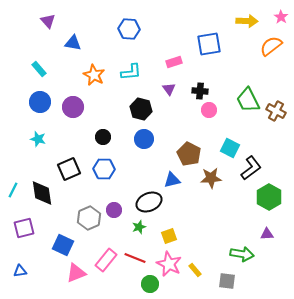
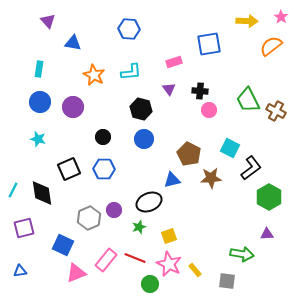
cyan rectangle at (39, 69): rotated 49 degrees clockwise
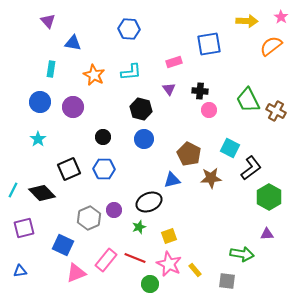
cyan rectangle at (39, 69): moved 12 px right
cyan star at (38, 139): rotated 21 degrees clockwise
black diamond at (42, 193): rotated 36 degrees counterclockwise
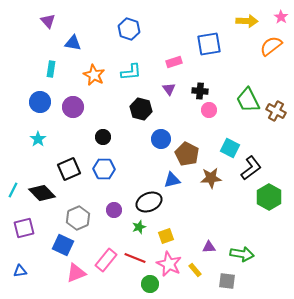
blue hexagon at (129, 29): rotated 15 degrees clockwise
blue circle at (144, 139): moved 17 px right
brown pentagon at (189, 154): moved 2 px left
gray hexagon at (89, 218): moved 11 px left
purple triangle at (267, 234): moved 58 px left, 13 px down
yellow square at (169, 236): moved 3 px left
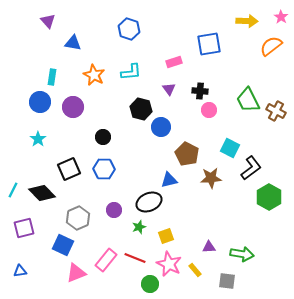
cyan rectangle at (51, 69): moved 1 px right, 8 px down
blue circle at (161, 139): moved 12 px up
blue triangle at (172, 180): moved 3 px left
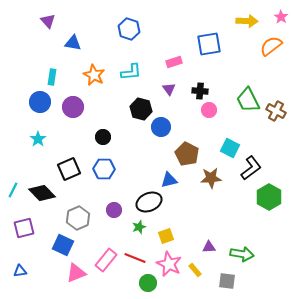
green circle at (150, 284): moved 2 px left, 1 px up
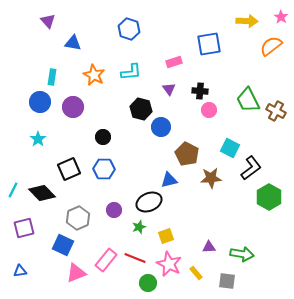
yellow rectangle at (195, 270): moved 1 px right, 3 px down
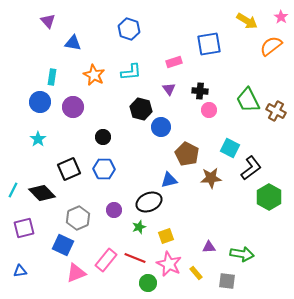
yellow arrow at (247, 21): rotated 30 degrees clockwise
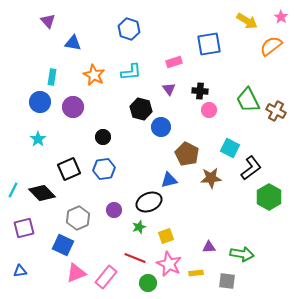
blue hexagon at (104, 169): rotated 10 degrees counterclockwise
pink rectangle at (106, 260): moved 17 px down
yellow rectangle at (196, 273): rotated 56 degrees counterclockwise
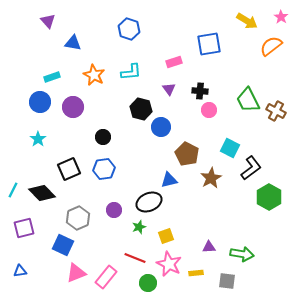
cyan rectangle at (52, 77): rotated 63 degrees clockwise
brown star at (211, 178): rotated 25 degrees counterclockwise
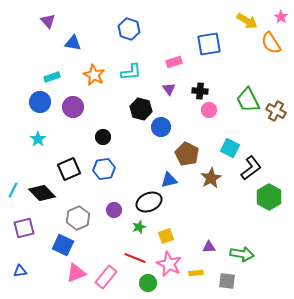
orange semicircle at (271, 46): moved 3 px up; rotated 85 degrees counterclockwise
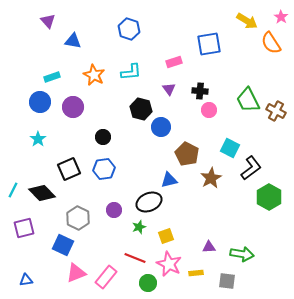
blue triangle at (73, 43): moved 2 px up
gray hexagon at (78, 218): rotated 10 degrees counterclockwise
blue triangle at (20, 271): moved 6 px right, 9 px down
